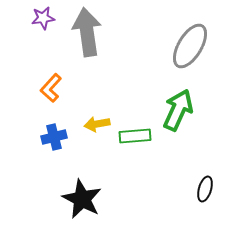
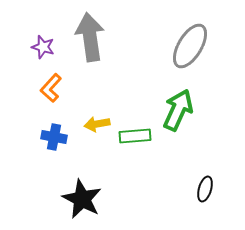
purple star: moved 29 px down; rotated 25 degrees clockwise
gray arrow: moved 3 px right, 5 px down
blue cross: rotated 25 degrees clockwise
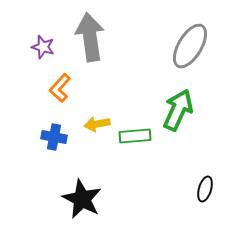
orange L-shape: moved 9 px right
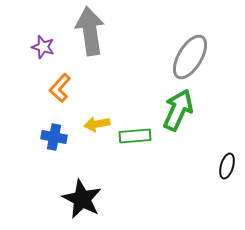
gray arrow: moved 6 px up
gray ellipse: moved 11 px down
black ellipse: moved 22 px right, 23 px up
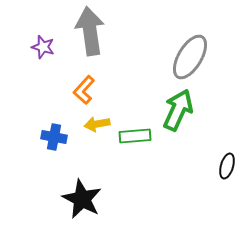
orange L-shape: moved 24 px right, 2 px down
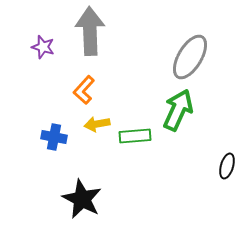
gray arrow: rotated 6 degrees clockwise
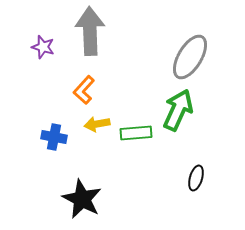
green rectangle: moved 1 px right, 3 px up
black ellipse: moved 31 px left, 12 px down
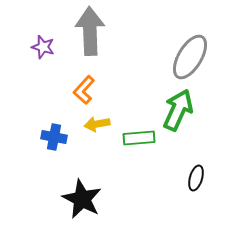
green rectangle: moved 3 px right, 5 px down
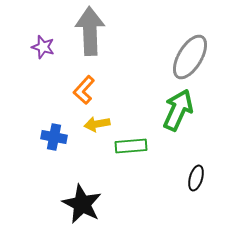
green rectangle: moved 8 px left, 8 px down
black star: moved 5 px down
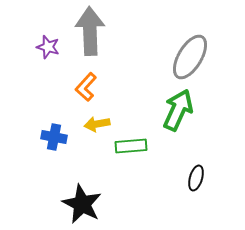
purple star: moved 5 px right
orange L-shape: moved 2 px right, 3 px up
